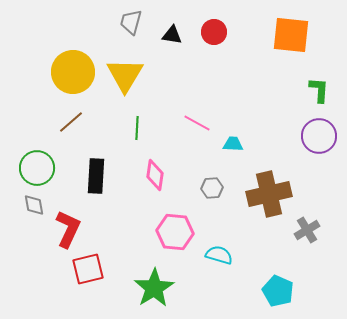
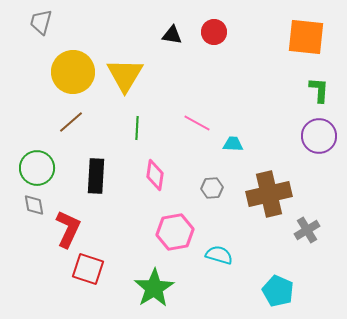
gray trapezoid: moved 90 px left
orange square: moved 15 px right, 2 px down
pink hexagon: rotated 15 degrees counterclockwise
red square: rotated 32 degrees clockwise
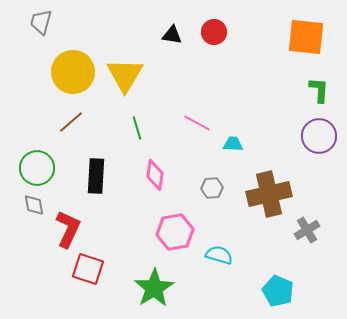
green line: rotated 20 degrees counterclockwise
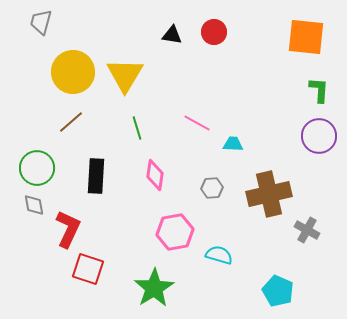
gray cross: rotated 30 degrees counterclockwise
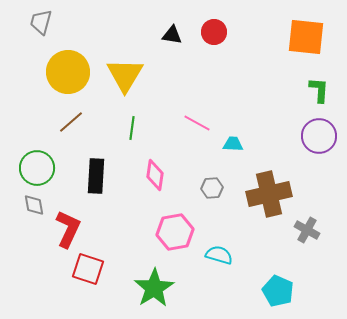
yellow circle: moved 5 px left
green line: moved 5 px left; rotated 25 degrees clockwise
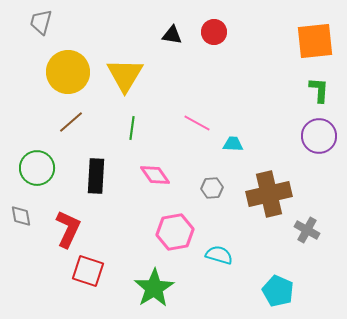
orange square: moved 9 px right, 4 px down; rotated 12 degrees counterclockwise
pink diamond: rotated 44 degrees counterclockwise
gray diamond: moved 13 px left, 11 px down
red square: moved 2 px down
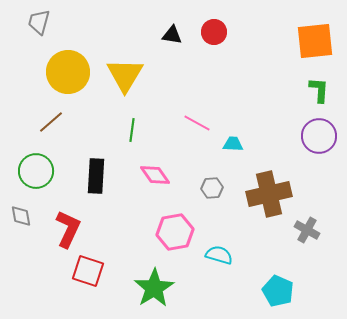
gray trapezoid: moved 2 px left
brown line: moved 20 px left
green line: moved 2 px down
green circle: moved 1 px left, 3 px down
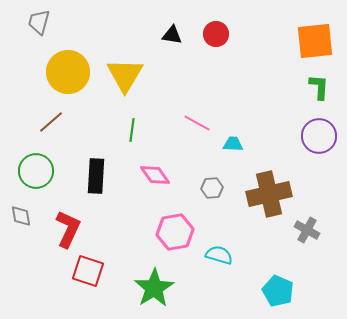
red circle: moved 2 px right, 2 px down
green L-shape: moved 3 px up
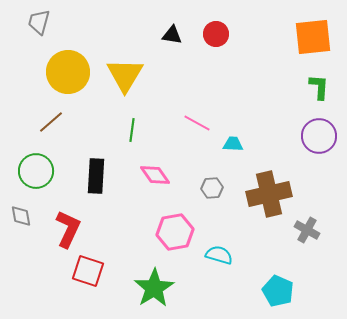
orange square: moved 2 px left, 4 px up
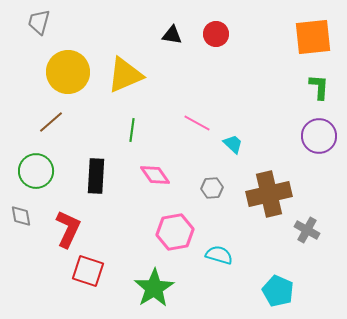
yellow triangle: rotated 36 degrees clockwise
cyan trapezoid: rotated 40 degrees clockwise
